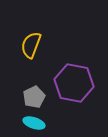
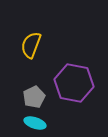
cyan ellipse: moved 1 px right
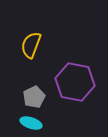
purple hexagon: moved 1 px right, 1 px up
cyan ellipse: moved 4 px left
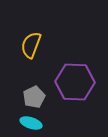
purple hexagon: rotated 9 degrees counterclockwise
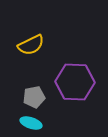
yellow semicircle: rotated 136 degrees counterclockwise
gray pentagon: rotated 15 degrees clockwise
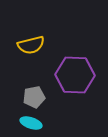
yellow semicircle: rotated 12 degrees clockwise
purple hexagon: moved 7 px up
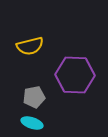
yellow semicircle: moved 1 px left, 1 px down
cyan ellipse: moved 1 px right
